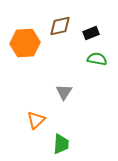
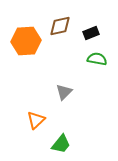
orange hexagon: moved 1 px right, 2 px up
gray triangle: rotated 12 degrees clockwise
green trapezoid: rotated 35 degrees clockwise
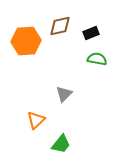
gray triangle: moved 2 px down
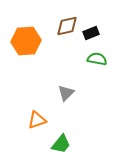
brown diamond: moved 7 px right
gray triangle: moved 2 px right, 1 px up
orange triangle: moved 1 px right; rotated 24 degrees clockwise
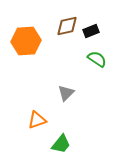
black rectangle: moved 2 px up
green semicircle: rotated 24 degrees clockwise
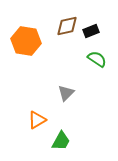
orange hexagon: rotated 12 degrees clockwise
orange triangle: rotated 12 degrees counterclockwise
green trapezoid: moved 3 px up; rotated 10 degrees counterclockwise
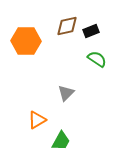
orange hexagon: rotated 8 degrees counterclockwise
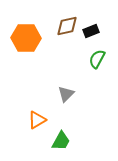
orange hexagon: moved 3 px up
green semicircle: rotated 96 degrees counterclockwise
gray triangle: moved 1 px down
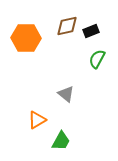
gray triangle: rotated 36 degrees counterclockwise
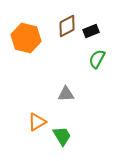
brown diamond: rotated 15 degrees counterclockwise
orange hexagon: rotated 12 degrees clockwise
gray triangle: rotated 42 degrees counterclockwise
orange triangle: moved 2 px down
green trapezoid: moved 1 px right, 5 px up; rotated 60 degrees counterclockwise
